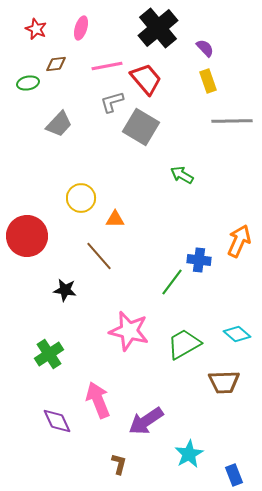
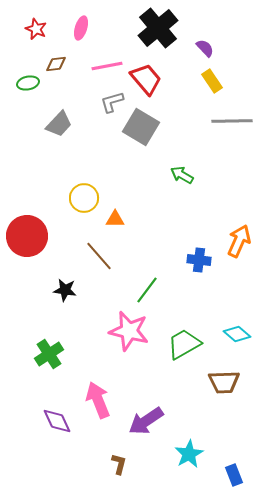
yellow rectangle: moved 4 px right; rotated 15 degrees counterclockwise
yellow circle: moved 3 px right
green line: moved 25 px left, 8 px down
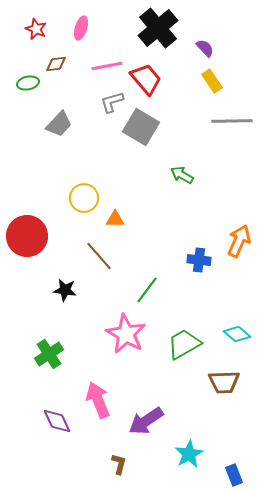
pink star: moved 3 px left, 3 px down; rotated 15 degrees clockwise
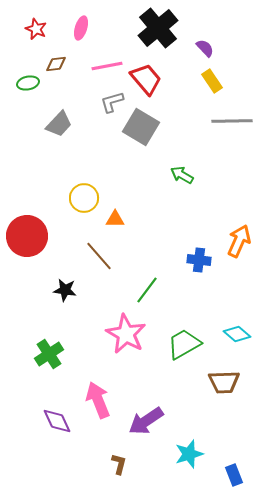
cyan star: rotated 12 degrees clockwise
